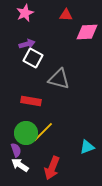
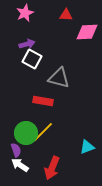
white square: moved 1 px left, 1 px down
gray triangle: moved 1 px up
red rectangle: moved 12 px right
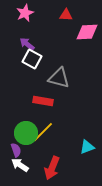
purple arrow: rotated 126 degrees counterclockwise
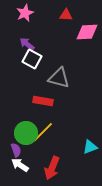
cyan triangle: moved 3 px right
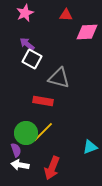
white arrow: rotated 24 degrees counterclockwise
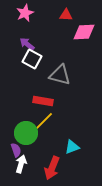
pink diamond: moved 3 px left
gray triangle: moved 1 px right, 3 px up
yellow line: moved 10 px up
cyan triangle: moved 18 px left
white arrow: moved 1 px right, 1 px up; rotated 96 degrees clockwise
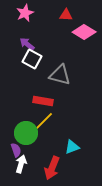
pink diamond: rotated 35 degrees clockwise
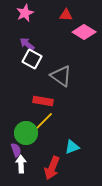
gray triangle: moved 1 px right, 1 px down; rotated 20 degrees clockwise
white arrow: rotated 18 degrees counterclockwise
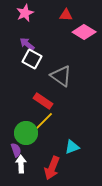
red rectangle: rotated 24 degrees clockwise
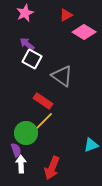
red triangle: rotated 32 degrees counterclockwise
gray triangle: moved 1 px right
cyan triangle: moved 19 px right, 2 px up
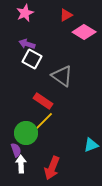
purple arrow: rotated 21 degrees counterclockwise
